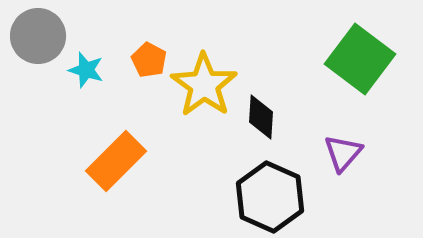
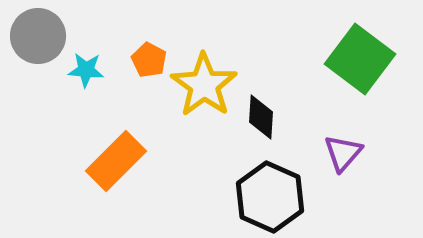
cyan star: rotated 12 degrees counterclockwise
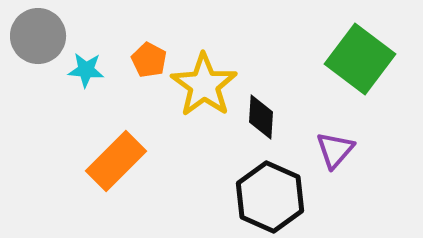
purple triangle: moved 8 px left, 3 px up
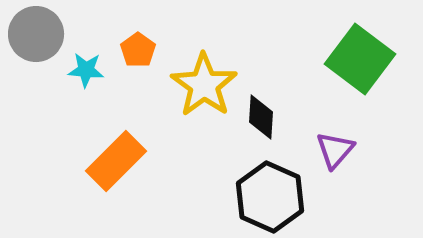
gray circle: moved 2 px left, 2 px up
orange pentagon: moved 11 px left, 10 px up; rotated 8 degrees clockwise
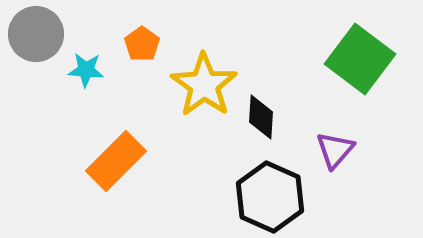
orange pentagon: moved 4 px right, 6 px up
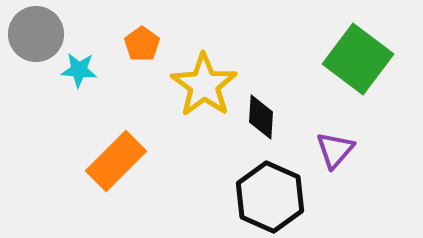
green square: moved 2 px left
cyan star: moved 7 px left
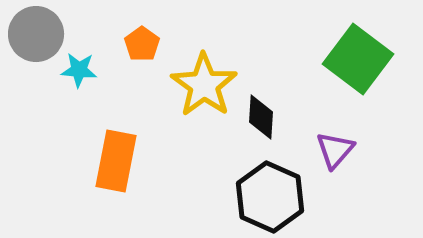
orange rectangle: rotated 34 degrees counterclockwise
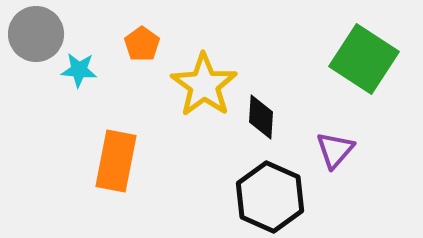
green square: moved 6 px right; rotated 4 degrees counterclockwise
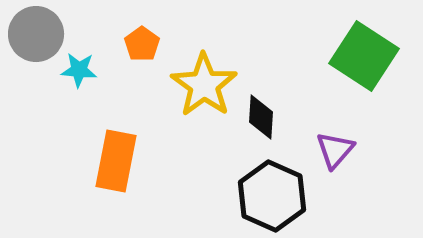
green square: moved 3 px up
black hexagon: moved 2 px right, 1 px up
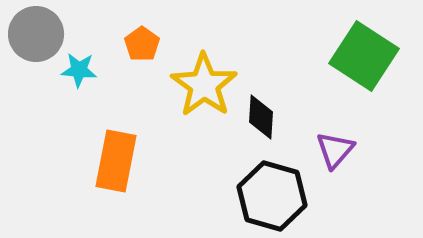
black hexagon: rotated 8 degrees counterclockwise
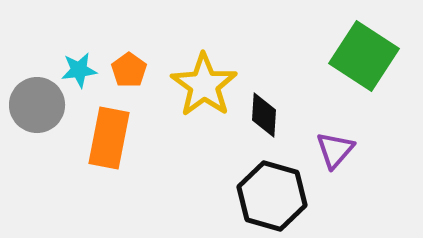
gray circle: moved 1 px right, 71 px down
orange pentagon: moved 13 px left, 26 px down
cyan star: rotated 12 degrees counterclockwise
black diamond: moved 3 px right, 2 px up
orange rectangle: moved 7 px left, 23 px up
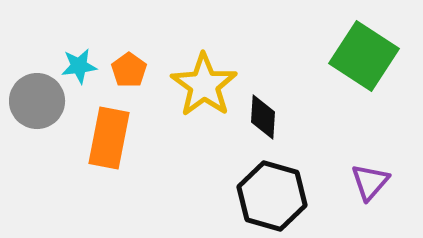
cyan star: moved 4 px up
gray circle: moved 4 px up
black diamond: moved 1 px left, 2 px down
purple triangle: moved 35 px right, 32 px down
